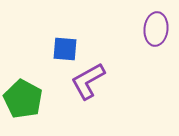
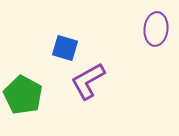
blue square: moved 1 px up; rotated 12 degrees clockwise
green pentagon: moved 4 px up
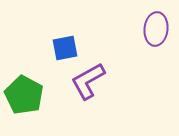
blue square: rotated 28 degrees counterclockwise
green pentagon: moved 1 px right
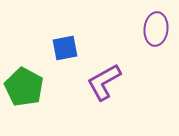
purple L-shape: moved 16 px right, 1 px down
green pentagon: moved 8 px up
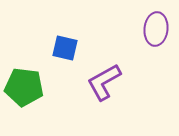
blue square: rotated 24 degrees clockwise
green pentagon: rotated 21 degrees counterclockwise
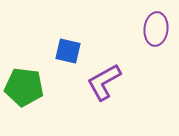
blue square: moved 3 px right, 3 px down
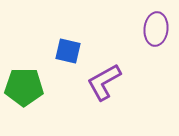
green pentagon: rotated 6 degrees counterclockwise
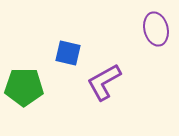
purple ellipse: rotated 20 degrees counterclockwise
blue square: moved 2 px down
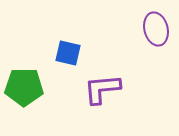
purple L-shape: moved 2 px left, 7 px down; rotated 24 degrees clockwise
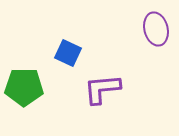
blue square: rotated 12 degrees clockwise
